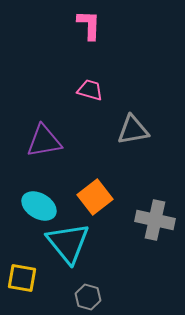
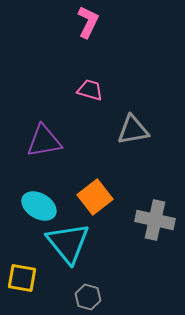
pink L-shape: moved 1 px left, 3 px up; rotated 24 degrees clockwise
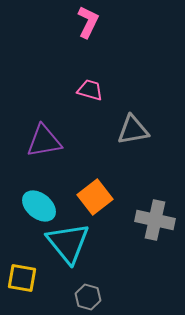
cyan ellipse: rotated 8 degrees clockwise
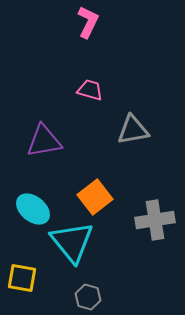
cyan ellipse: moved 6 px left, 3 px down
gray cross: rotated 21 degrees counterclockwise
cyan triangle: moved 4 px right, 1 px up
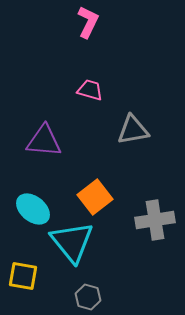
purple triangle: rotated 15 degrees clockwise
yellow square: moved 1 px right, 2 px up
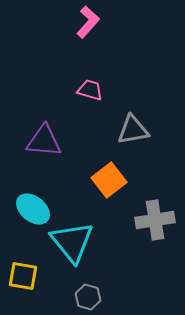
pink L-shape: rotated 16 degrees clockwise
orange square: moved 14 px right, 17 px up
